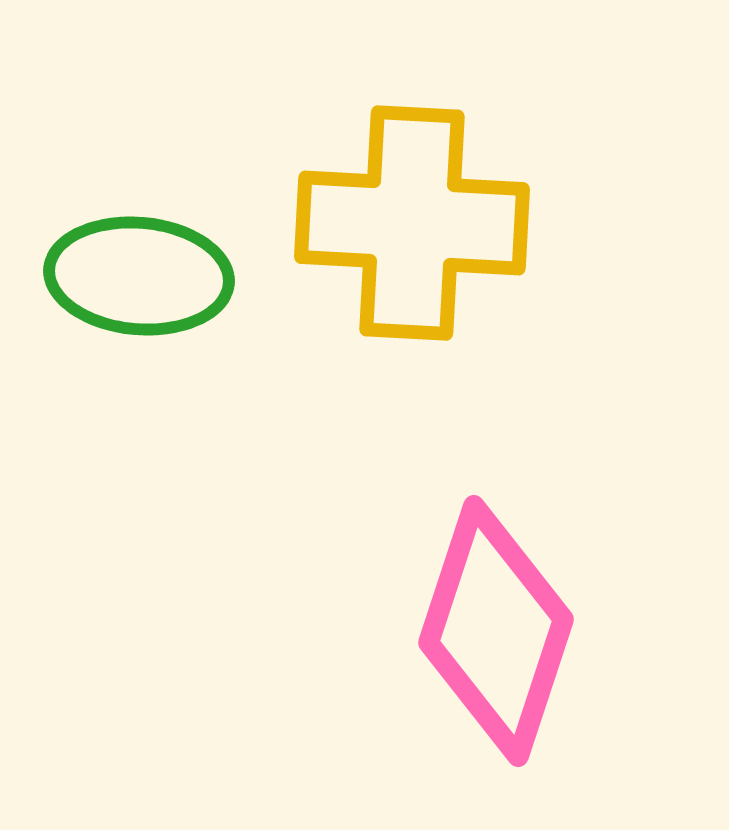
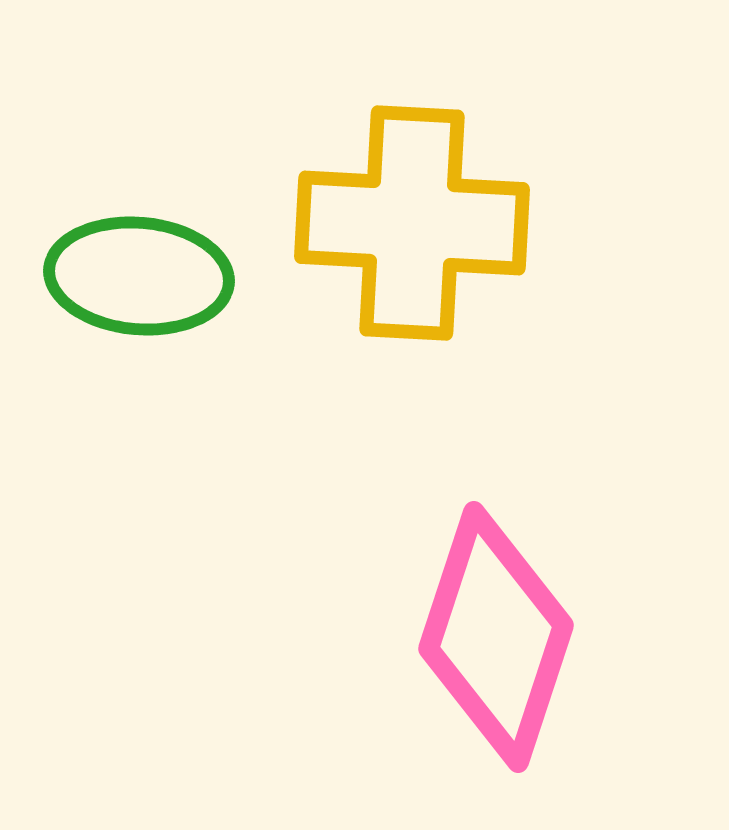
pink diamond: moved 6 px down
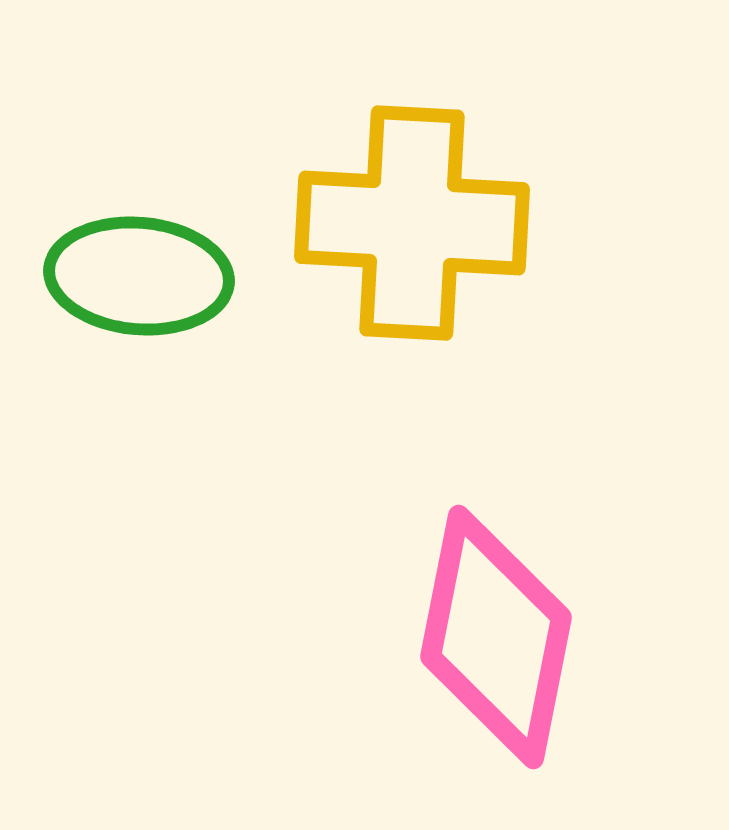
pink diamond: rotated 7 degrees counterclockwise
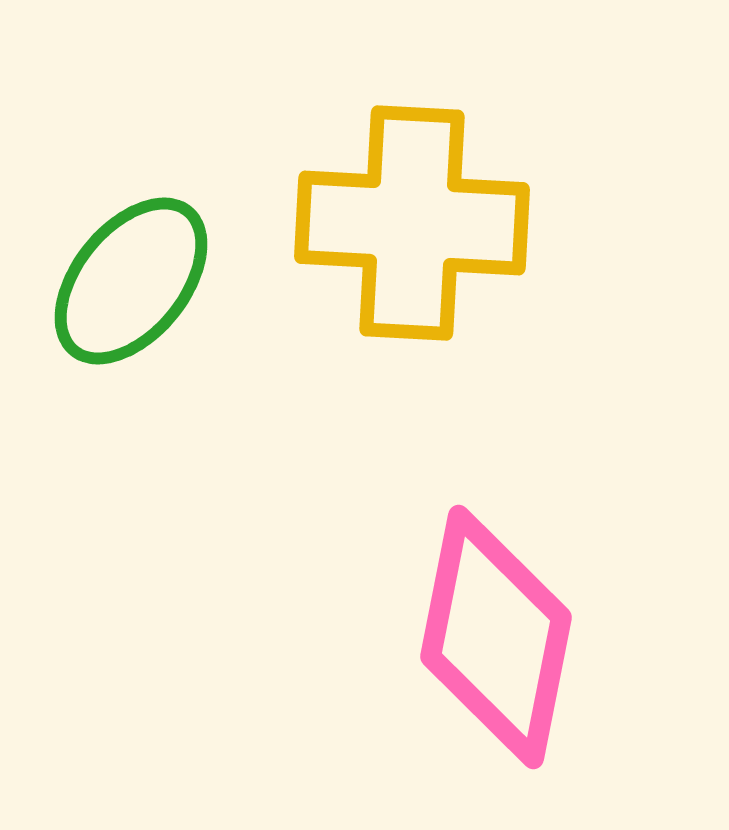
green ellipse: moved 8 px left, 5 px down; rotated 56 degrees counterclockwise
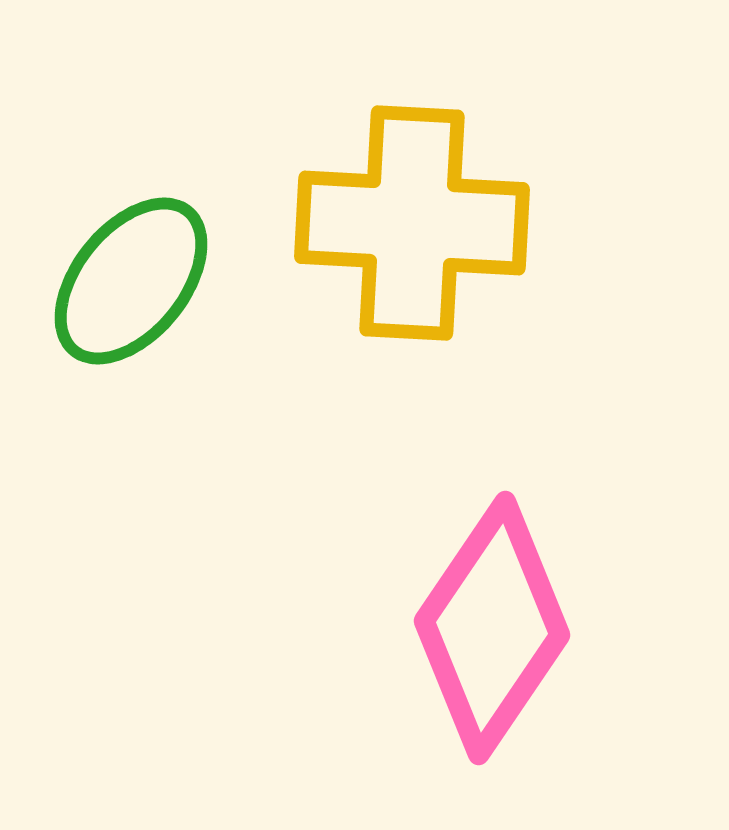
pink diamond: moved 4 px left, 9 px up; rotated 23 degrees clockwise
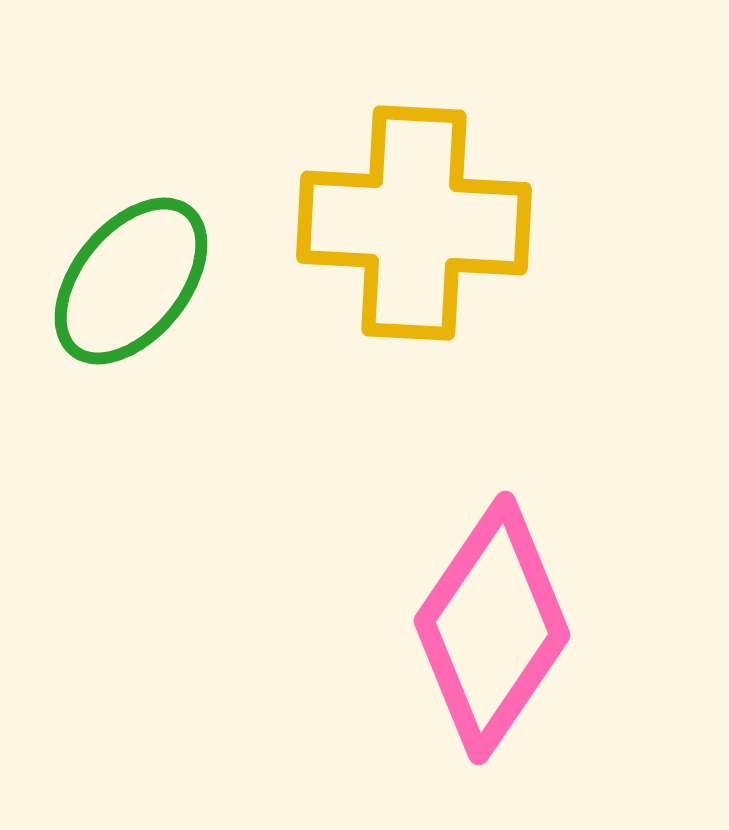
yellow cross: moved 2 px right
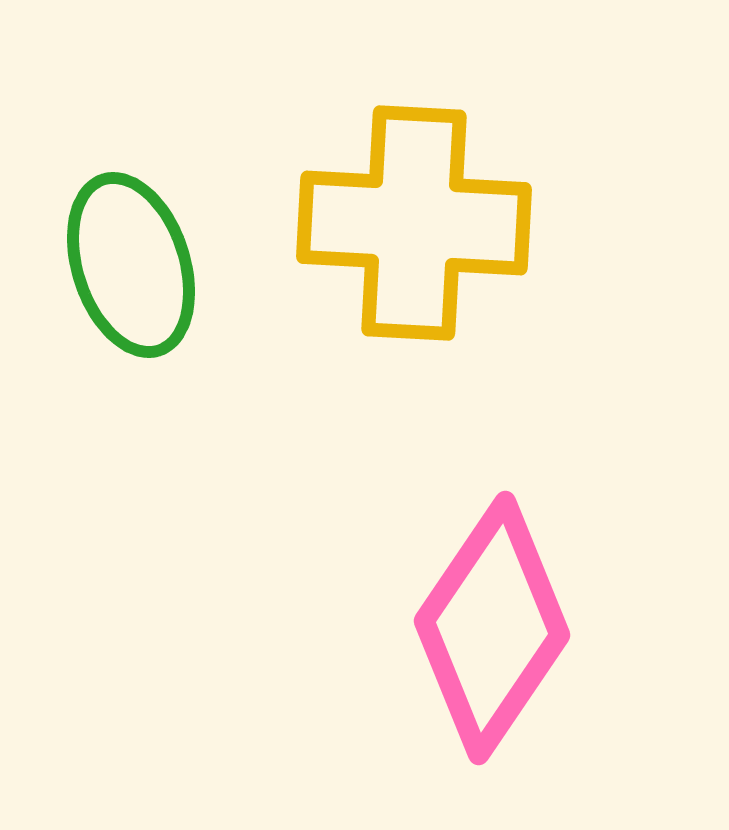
green ellipse: moved 16 px up; rotated 57 degrees counterclockwise
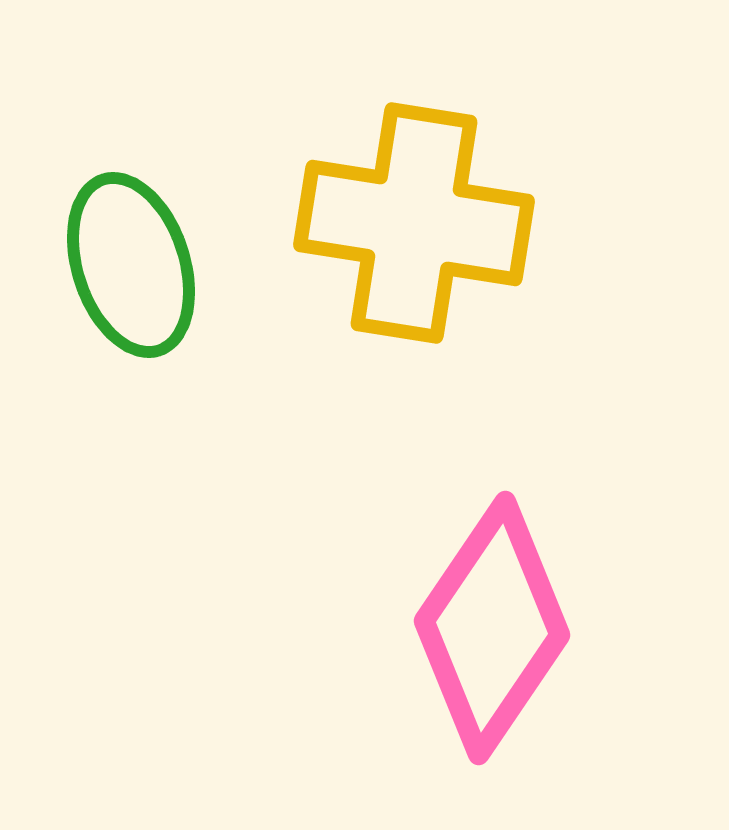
yellow cross: rotated 6 degrees clockwise
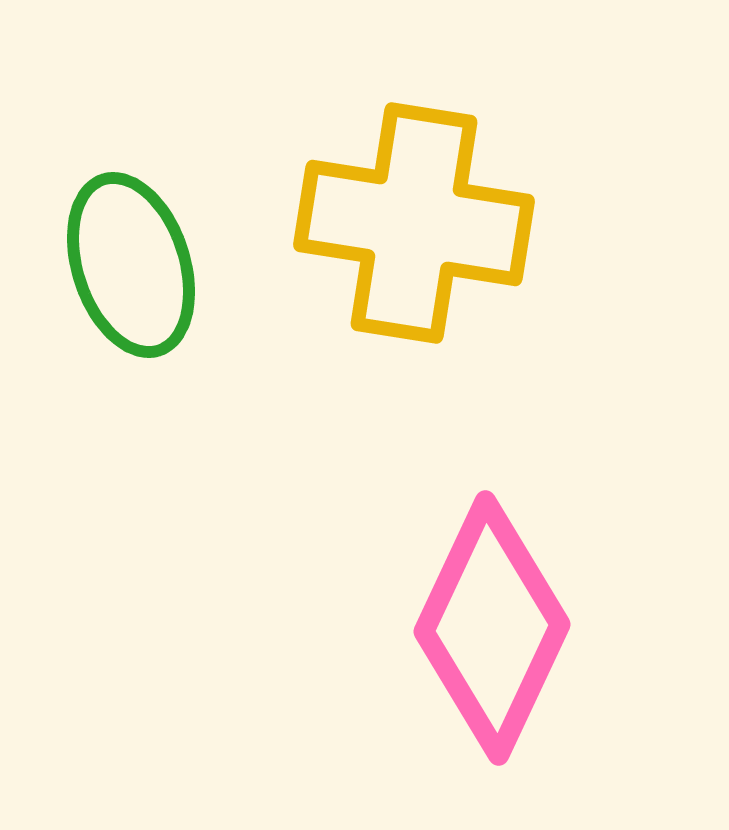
pink diamond: rotated 9 degrees counterclockwise
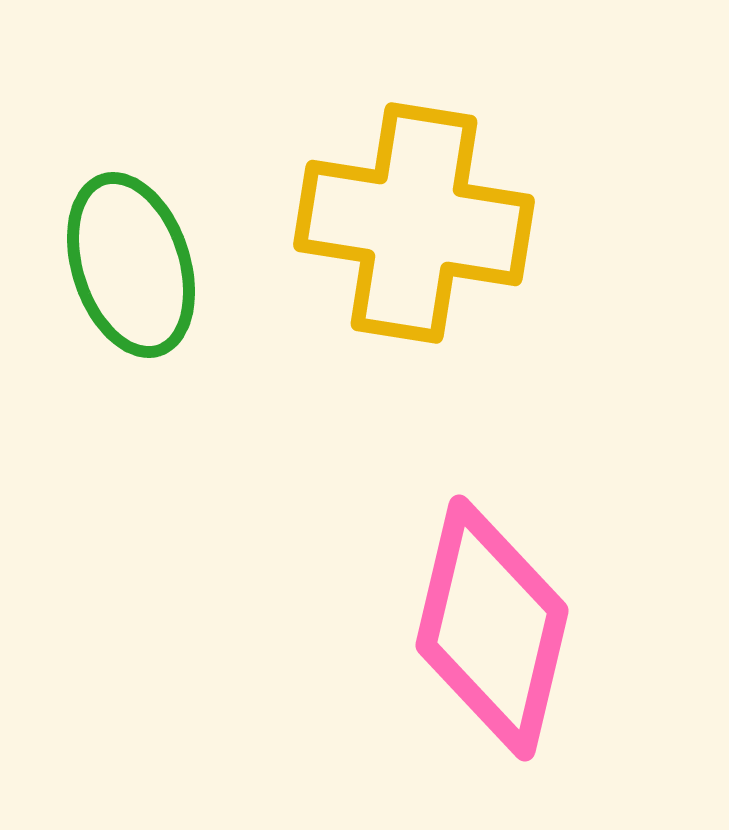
pink diamond: rotated 12 degrees counterclockwise
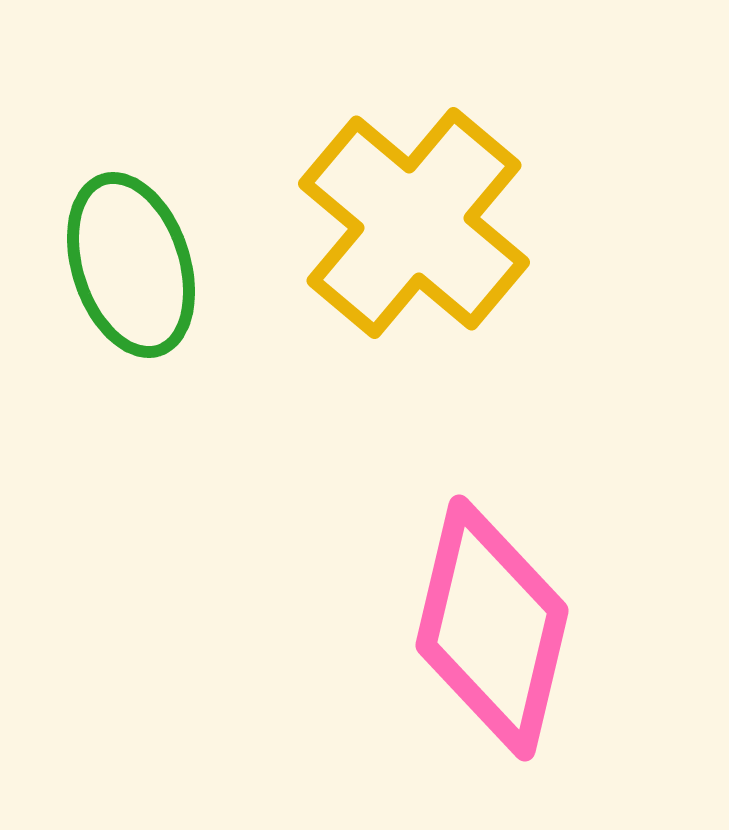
yellow cross: rotated 31 degrees clockwise
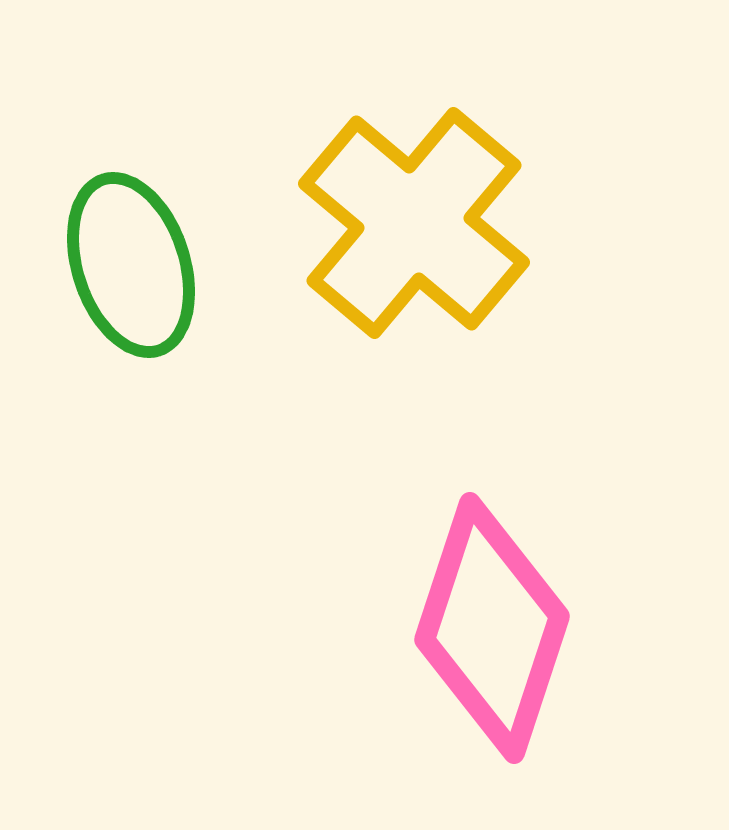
pink diamond: rotated 5 degrees clockwise
